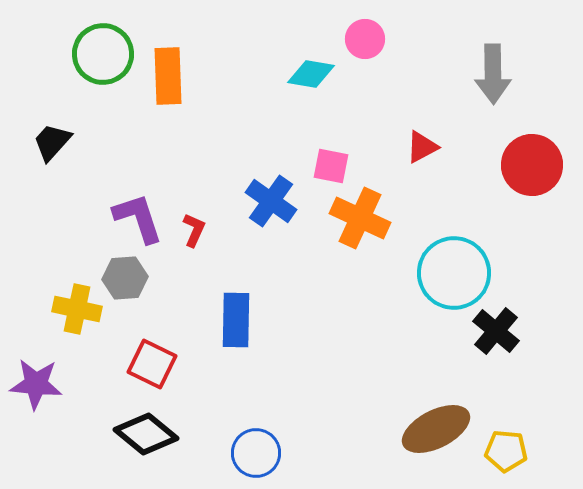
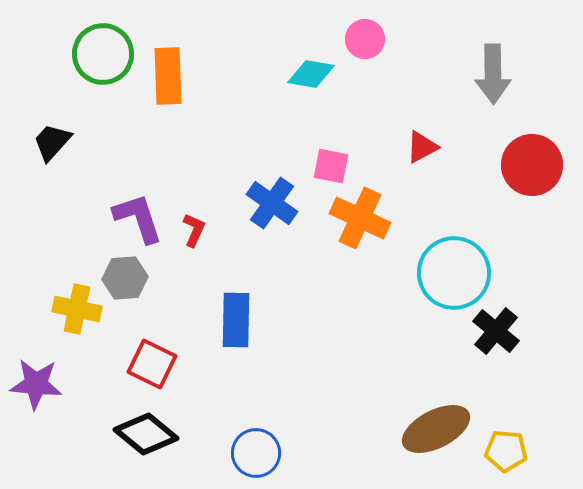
blue cross: moved 1 px right, 2 px down
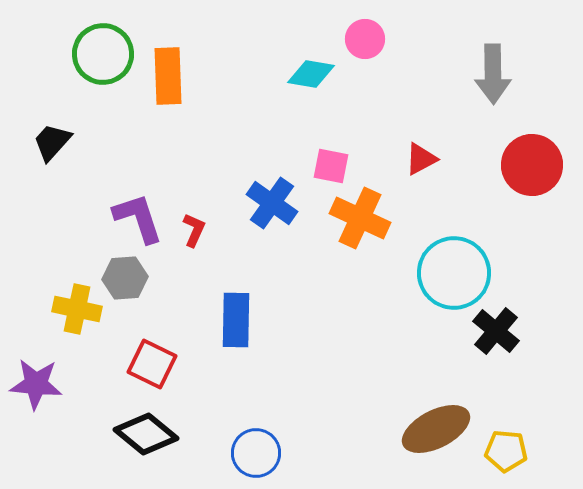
red triangle: moved 1 px left, 12 px down
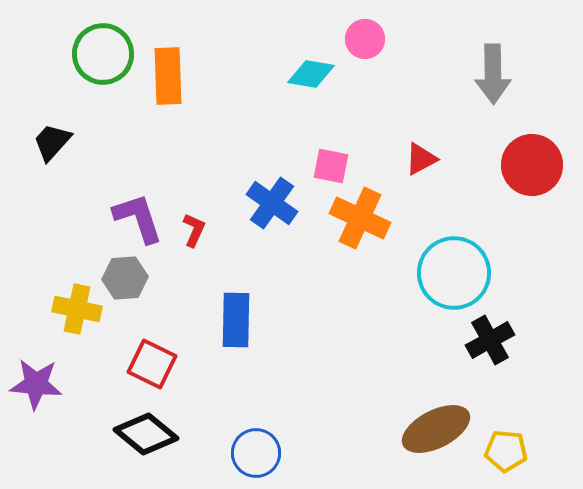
black cross: moved 6 px left, 9 px down; rotated 21 degrees clockwise
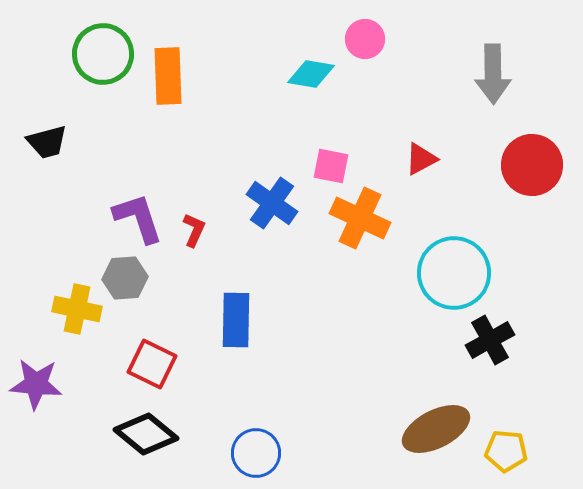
black trapezoid: moved 5 px left; rotated 147 degrees counterclockwise
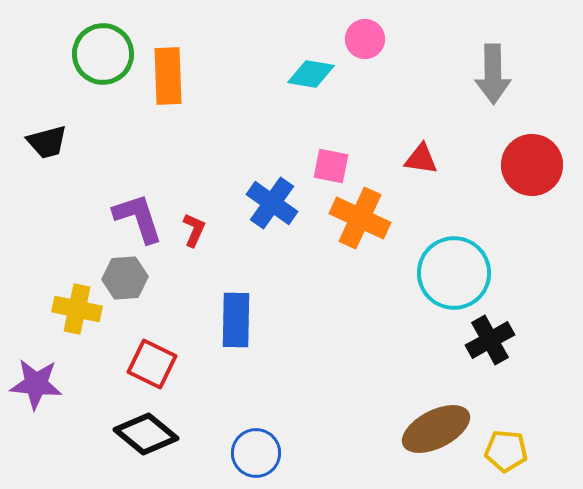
red triangle: rotated 36 degrees clockwise
